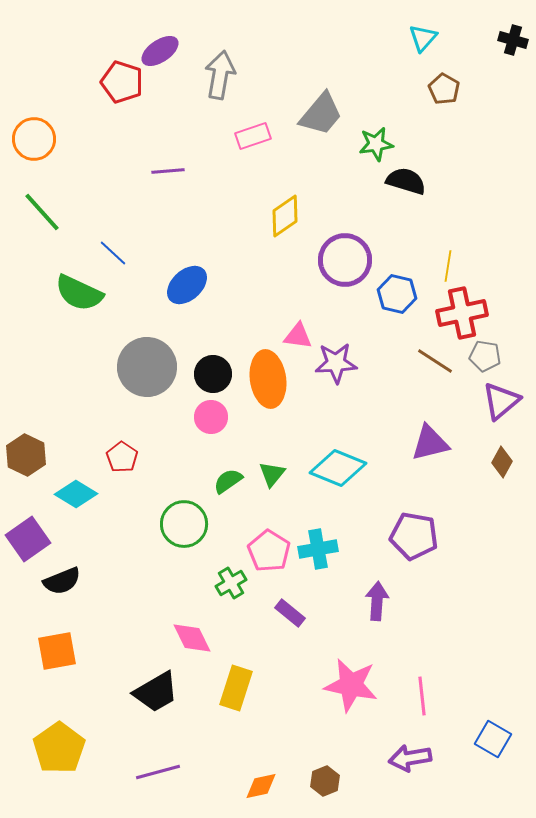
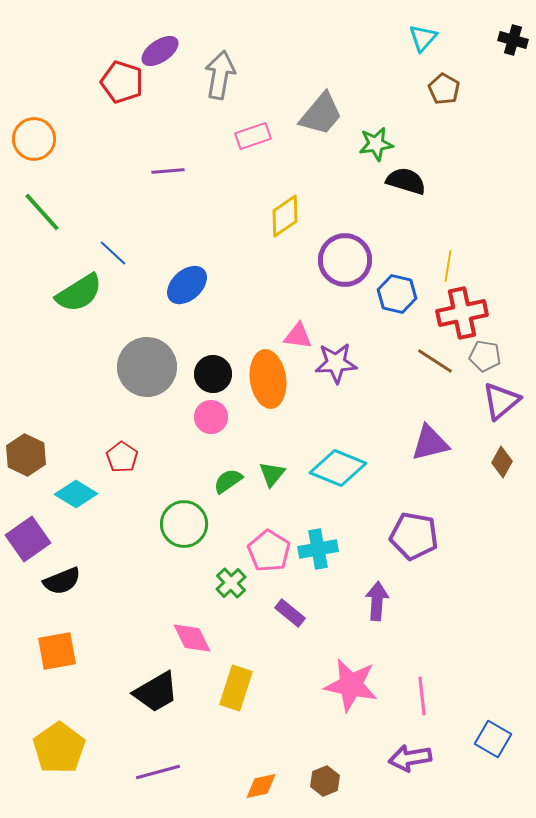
green semicircle at (79, 293): rotated 57 degrees counterclockwise
green cross at (231, 583): rotated 12 degrees counterclockwise
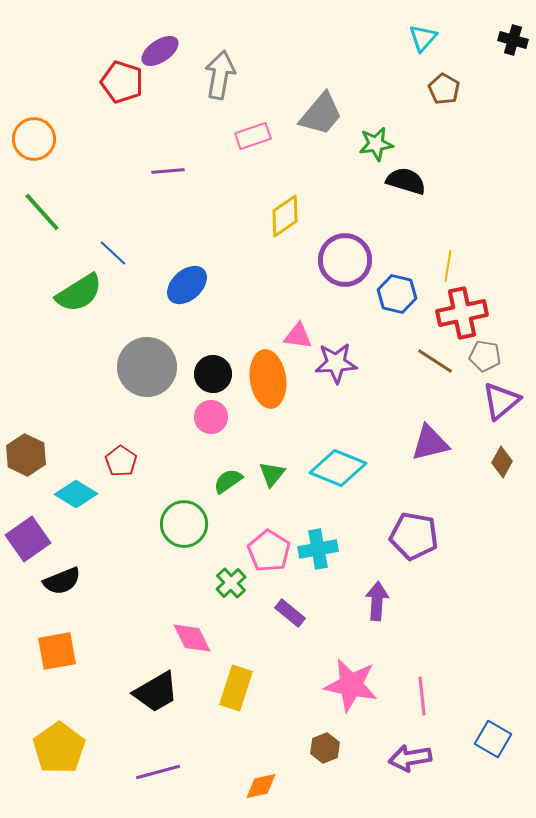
red pentagon at (122, 457): moved 1 px left, 4 px down
brown hexagon at (325, 781): moved 33 px up
